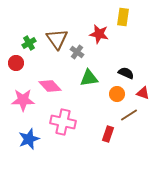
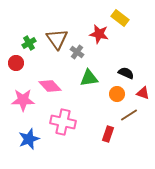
yellow rectangle: moved 3 px left, 1 px down; rotated 60 degrees counterclockwise
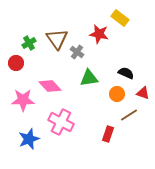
pink cross: moved 2 px left; rotated 15 degrees clockwise
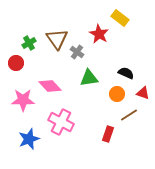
red star: rotated 18 degrees clockwise
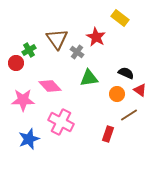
red star: moved 3 px left, 3 px down
green cross: moved 7 px down
red triangle: moved 3 px left, 3 px up; rotated 16 degrees clockwise
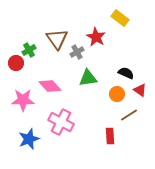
gray cross: rotated 24 degrees clockwise
green triangle: moved 1 px left
red rectangle: moved 2 px right, 2 px down; rotated 21 degrees counterclockwise
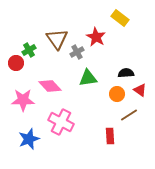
black semicircle: rotated 28 degrees counterclockwise
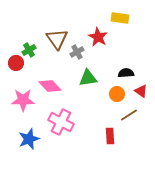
yellow rectangle: rotated 30 degrees counterclockwise
red star: moved 2 px right
red triangle: moved 1 px right, 1 px down
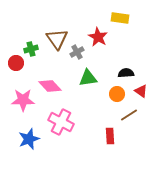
green cross: moved 2 px right, 1 px up; rotated 16 degrees clockwise
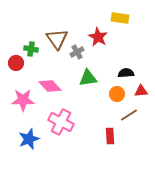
green cross: rotated 24 degrees clockwise
red triangle: rotated 40 degrees counterclockwise
